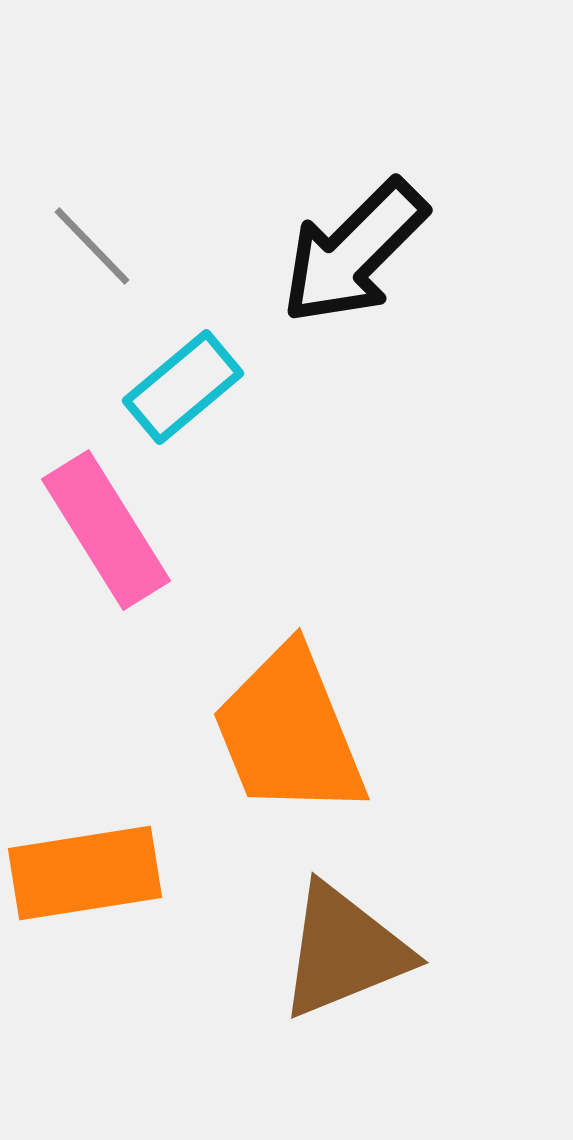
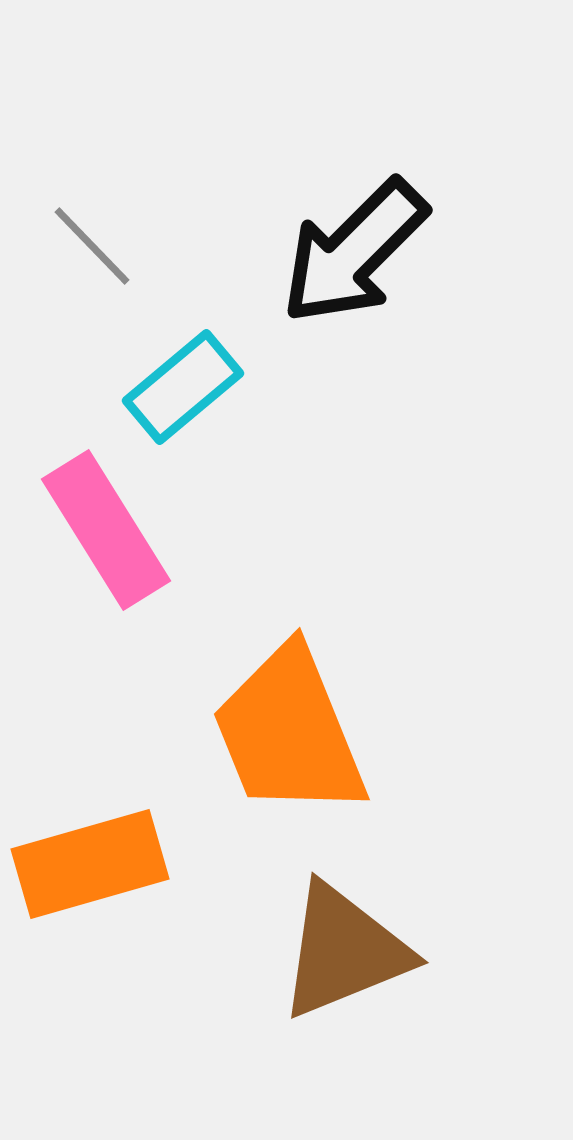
orange rectangle: moved 5 px right, 9 px up; rotated 7 degrees counterclockwise
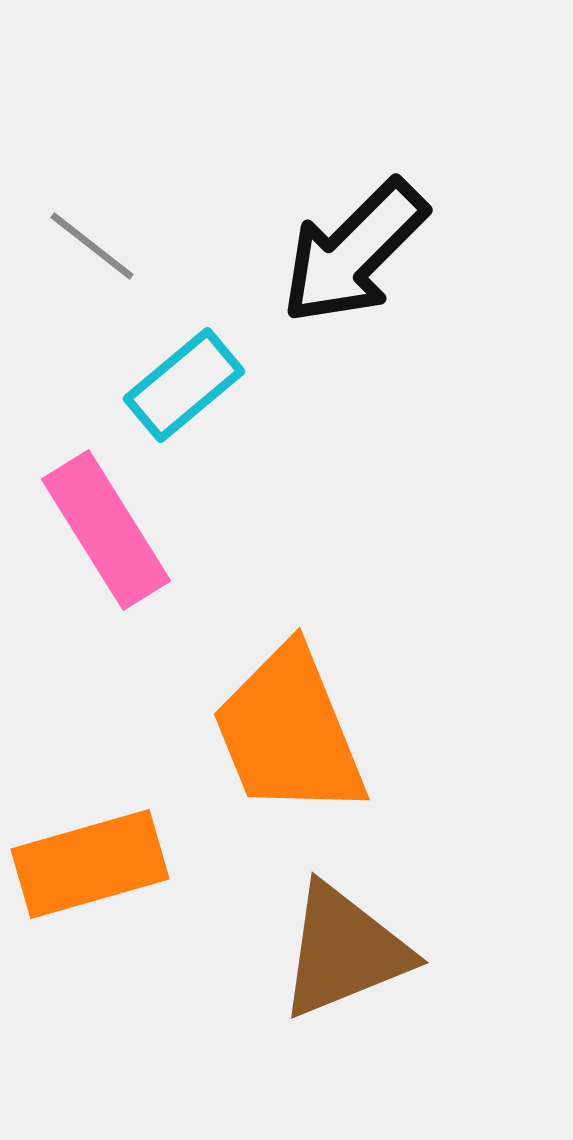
gray line: rotated 8 degrees counterclockwise
cyan rectangle: moved 1 px right, 2 px up
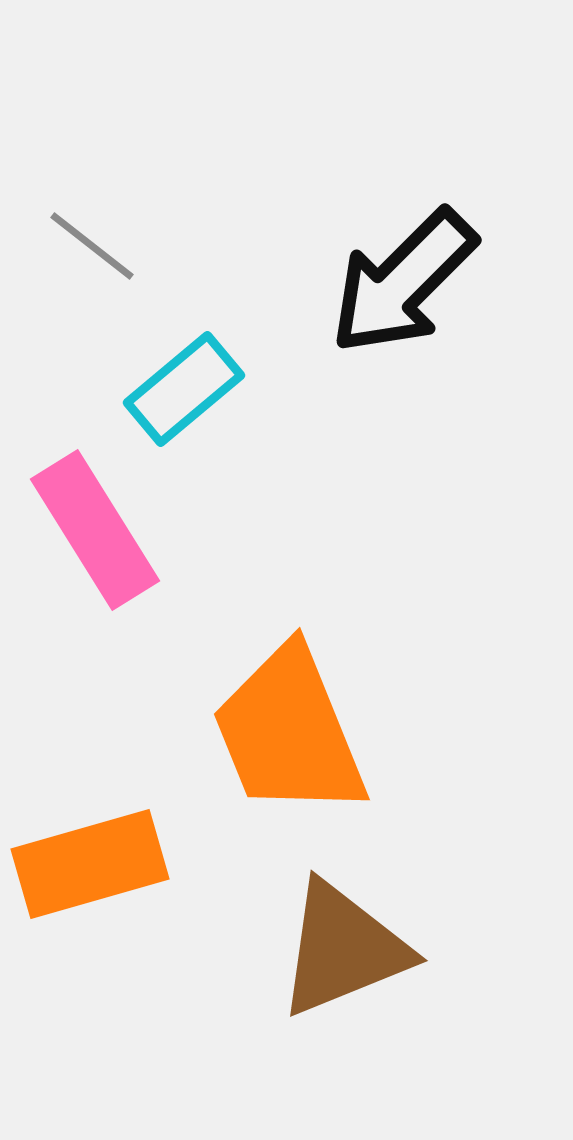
black arrow: moved 49 px right, 30 px down
cyan rectangle: moved 4 px down
pink rectangle: moved 11 px left
brown triangle: moved 1 px left, 2 px up
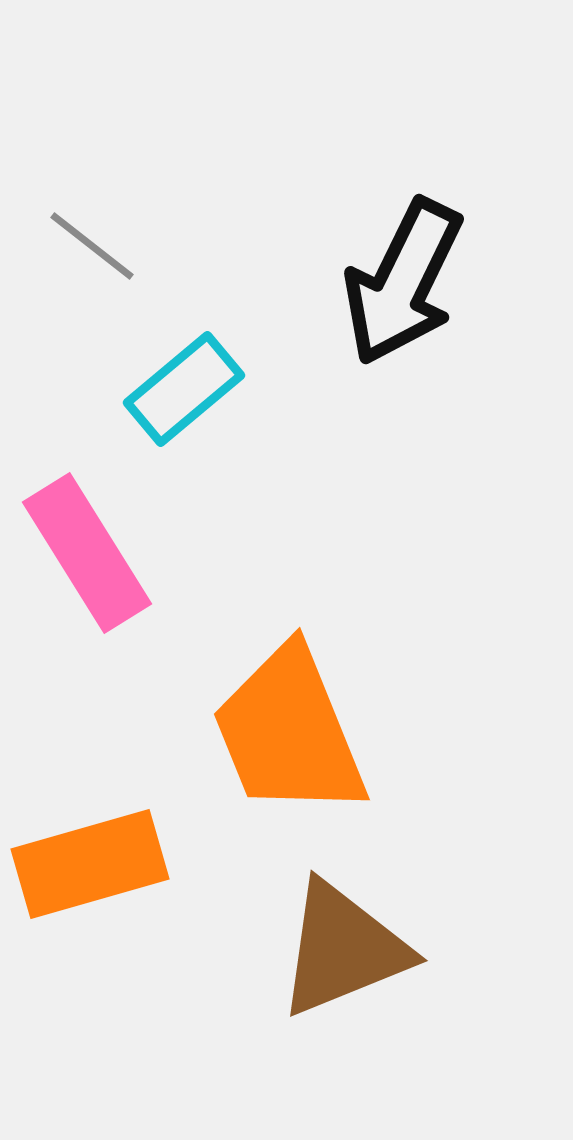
black arrow: rotated 19 degrees counterclockwise
pink rectangle: moved 8 px left, 23 px down
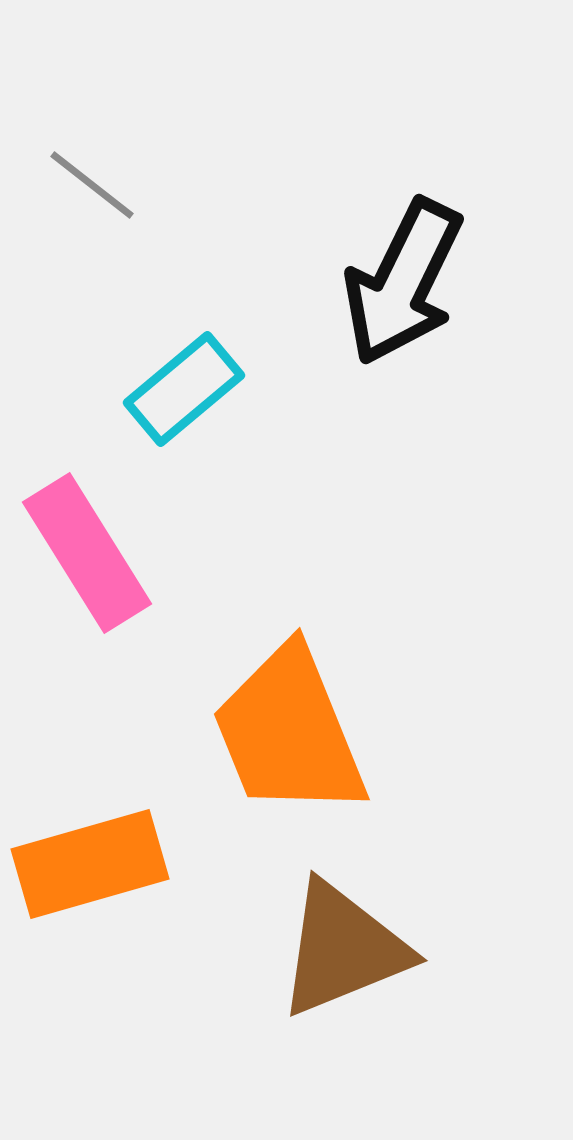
gray line: moved 61 px up
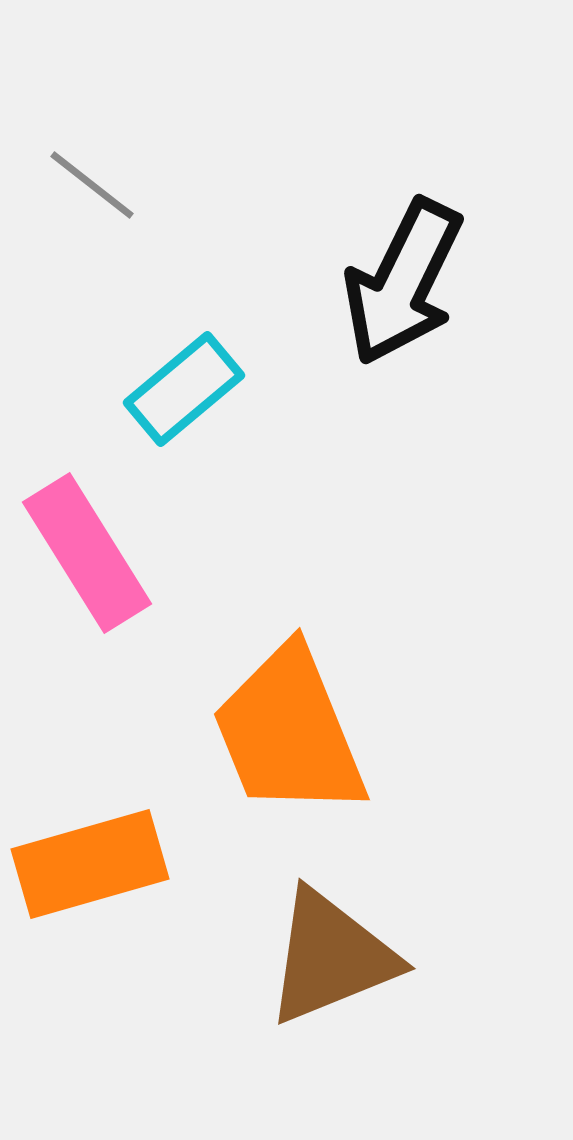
brown triangle: moved 12 px left, 8 px down
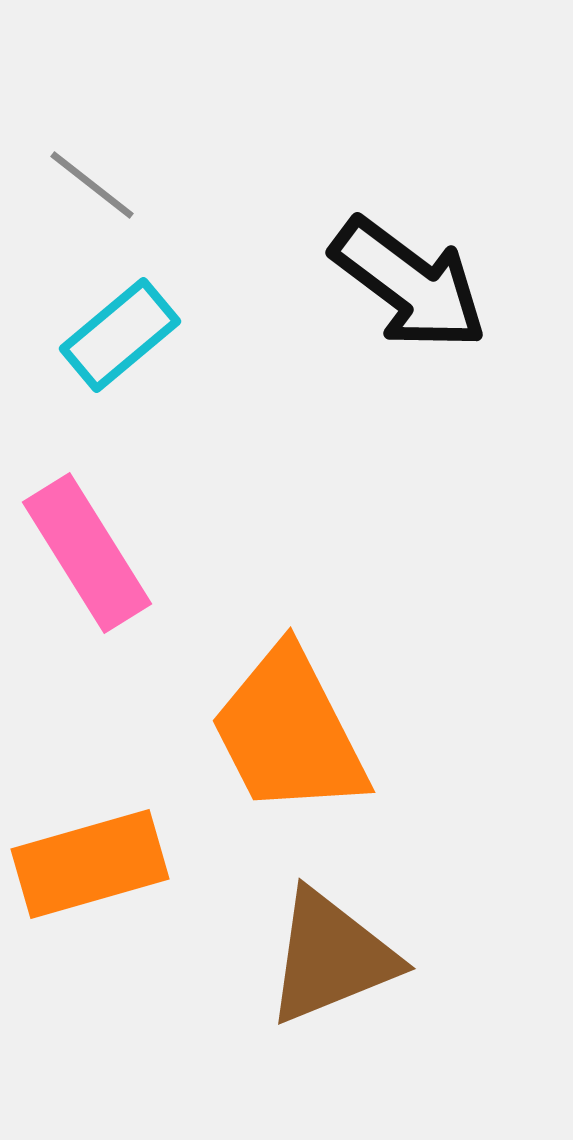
black arrow: moved 6 px right, 2 px down; rotated 79 degrees counterclockwise
cyan rectangle: moved 64 px left, 54 px up
orange trapezoid: rotated 5 degrees counterclockwise
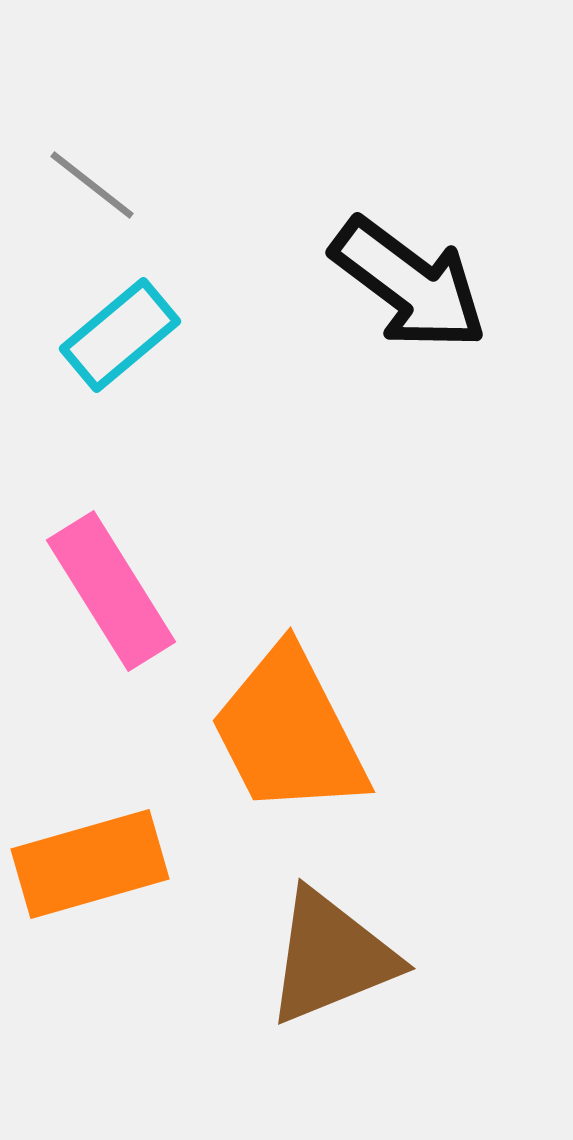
pink rectangle: moved 24 px right, 38 px down
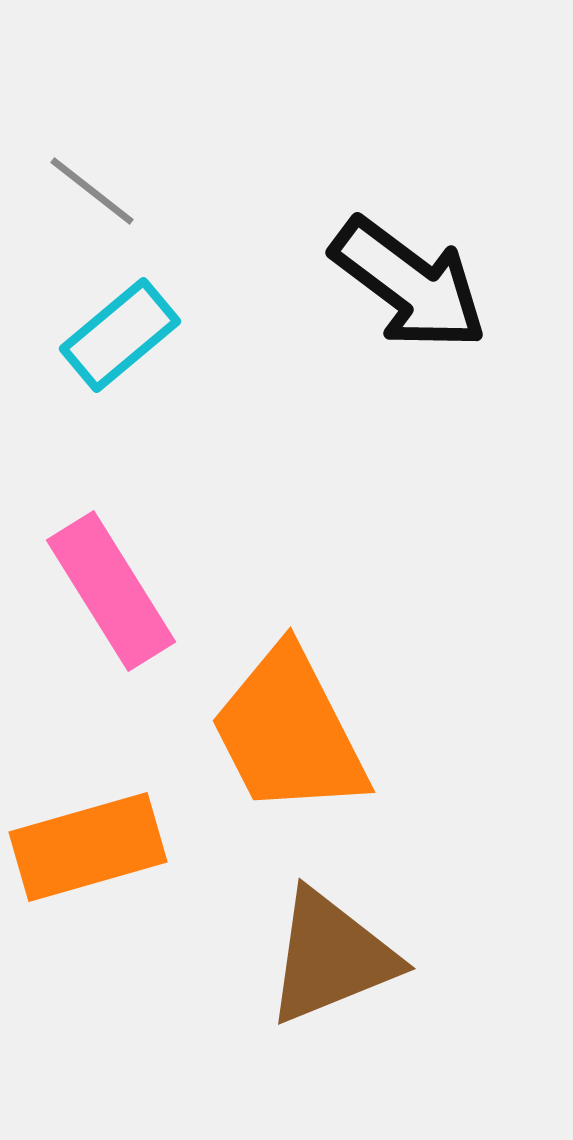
gray line: moved 6 px down
orange rectangle: moved 2 px left, 17 px up
